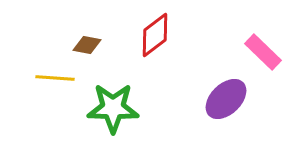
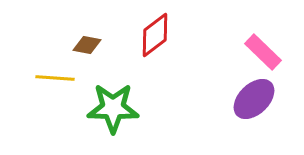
purple ellipse: moved 28 px right
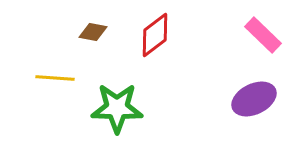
brown diamond: moved 6 px right, 13 px up
pink rectangle: moved 17 px up
purple ellipse: rotated 18 degrees clockwise
green star: moved 4 px right
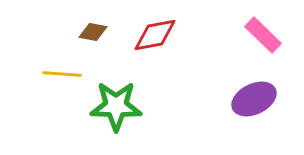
red diamond: rotated 27 degrees clockwise
yellow line: moved 7 px right, 4 px up
green star: moved 1 px left, 2 px up
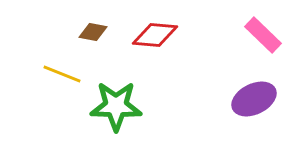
red diamond: rotated 15 degrees clockwise
yellow line: rotated 18 degrees clockwise
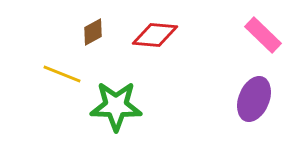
brown diamond: rotated 40 degrees counterclockwise
purple ellipse: rotated 42 degrees counterclockwise
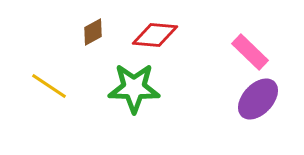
pink rectangle: moved 13 px left, 17 px down
yellow line: moved 13 px left, 12 px down; rotated 12 degrees clockwise
purple ellipse: moved 4 px right; rotated 21 degrees clockwise
green star: moved 18 px right, 18 px up
